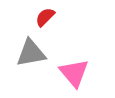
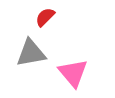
pink triangle: moved 1 px left
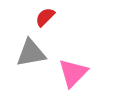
pink triangle: rotated 24 degrees clockwise
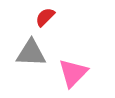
gray triangle: rotated 12 degrees clockwise
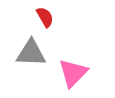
red semicircle: rotated 105 degrees clockwise
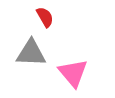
pink triangle: rotated 24 degrees counterclockwise
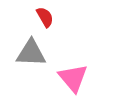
pink triangle: moved 5 px down
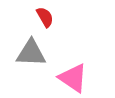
pink triangle: rotated 16 degrees counterclockwise
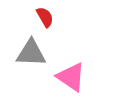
pink triangle: moved 2 px left, 1 px up
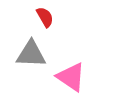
gray triangle: moved 1 px down
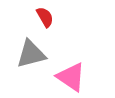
gray triangle: rotated 16 degrees counterclockwise
